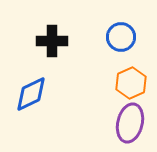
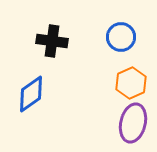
black cross: rotated 8 degrees clockwise
blue diamond: rotated 9 degrees counterclockwise
purple ellipse: moved 3 px right
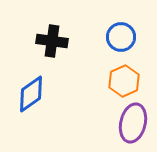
orange hexagon: moved 7 px left, 2 px up
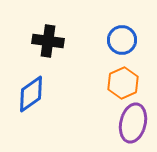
blue circle: moved 1 px right, 3 px down
black cross: moved 4 px left
orange hexagon: moved 1 px left, 2 px down
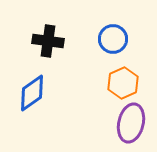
blue circle: moved 9 px left, 1 px up
blue diamond: moved 1 px right, 1 px up
purple ellipse: moved 2 px left
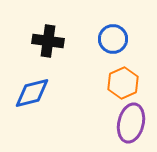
blue diamond: rotated 21 degrees clockwise
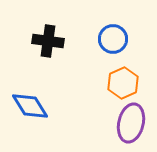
blue diamond: moved 2 px left, 13 px down; rotated 72 degrees clockwise
